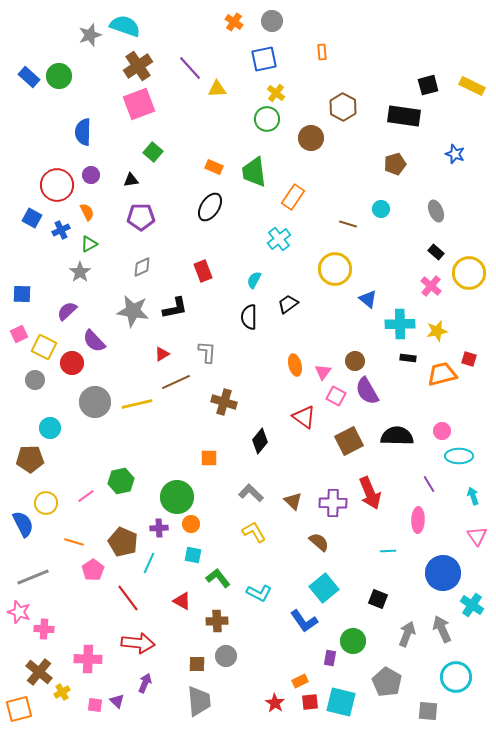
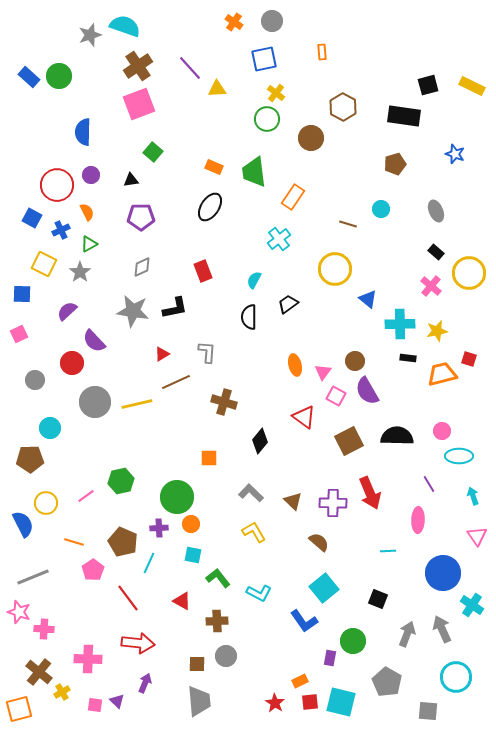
yellow square at (44, 347): moved 83 px up
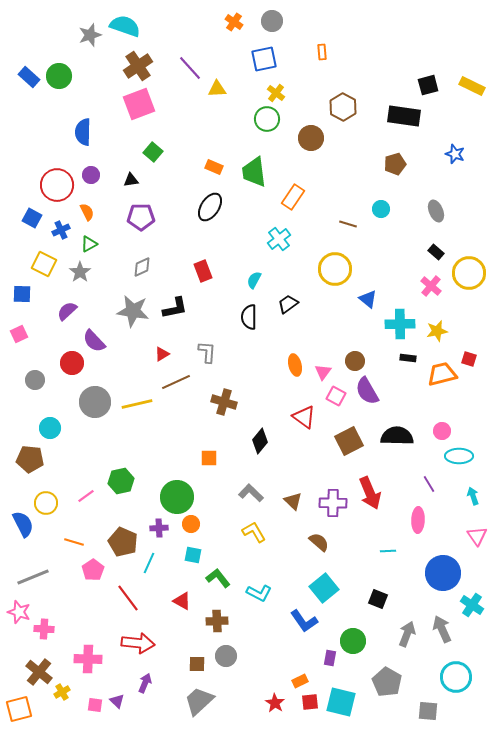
brown pentagon at (30, 459): rotated 8 degrees clockwise
gray trapezoid at (199, 701): rotated 128 degrees counterclockwise
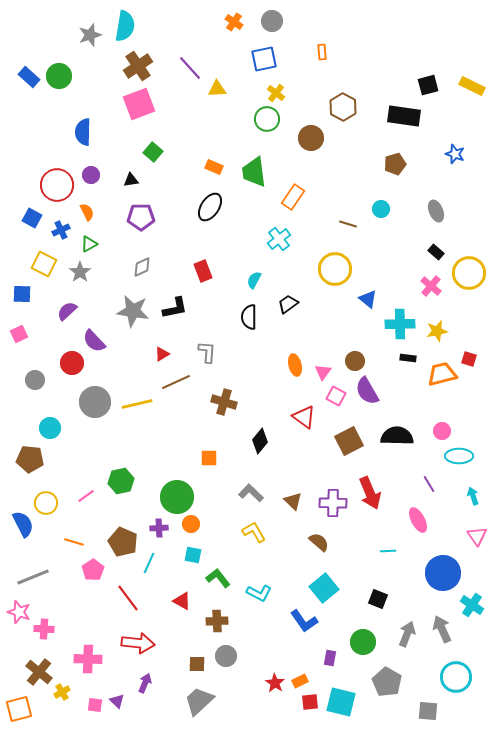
cyan semicircle at (125, 26): rotated 80 degrees clockwise
pink ellipse at (418, 520): rotated 30 degrees counterclockwise
green circle at (353, 641): moved 10 px right, 1 px down
red star at (275, 703): moved 20 px up
